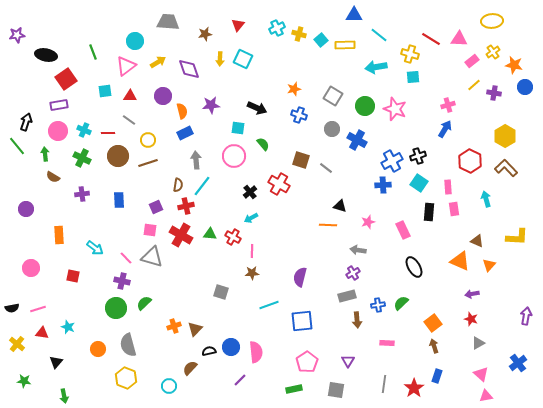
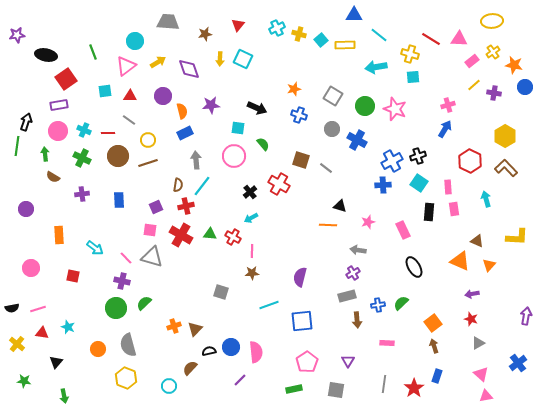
green line at (17, 146): rotated 48 degrees clockwise
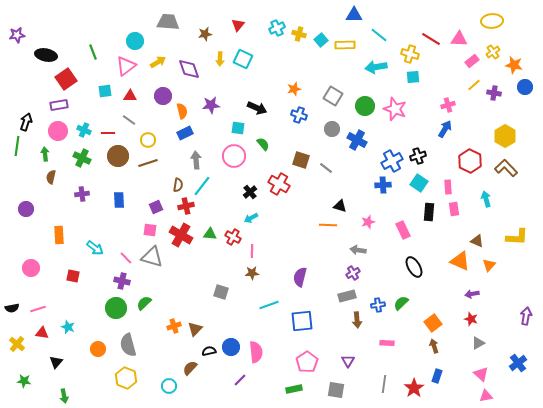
brown semicircle at (53, 177): moved 2 px left; rotated 72 degrees clockwise
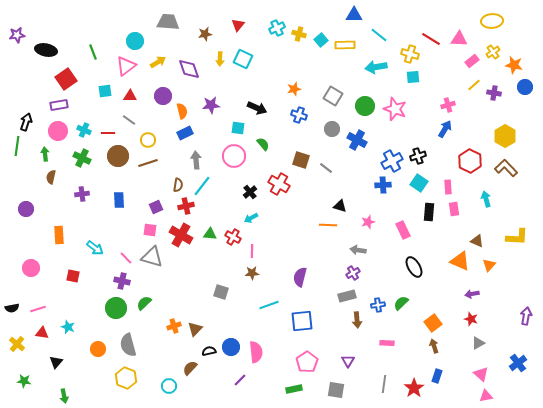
black ellipse at (46, 55): moved 5 px up
